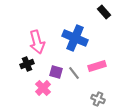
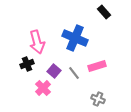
purple square: moved 2 px left, 1 px up; rotated 24 degrees clockwise
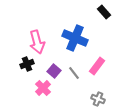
pink rectangle: rotated 36 degrees counterclockwise
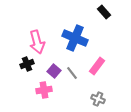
gray line: moved 2 px left
pink cross: moved 1 px right, 2 px down; rotated 35 degrees clockwise
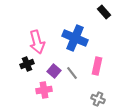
pink rectangle: rotated 24 degrees counterclockwise
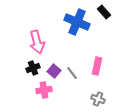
blue cross: moved 2 px right, 16 px up
black cross: moved 6 px right, 4 px down
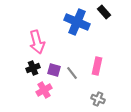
purple square: moved 1 px up; rotated 24 degrees counterclockwise
pink cross: rotated 21 degrees counterclockwise
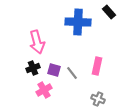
black rectangle: moved 5 px right
blue cross: moved 1 px right; rotated 20 degrees counterclockwise
